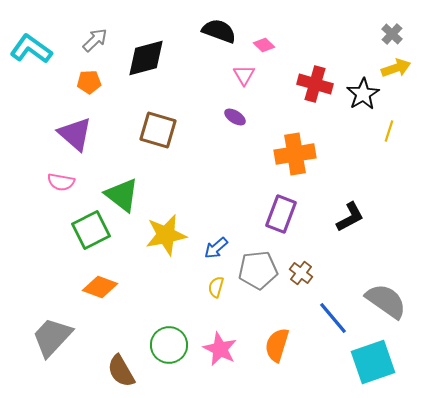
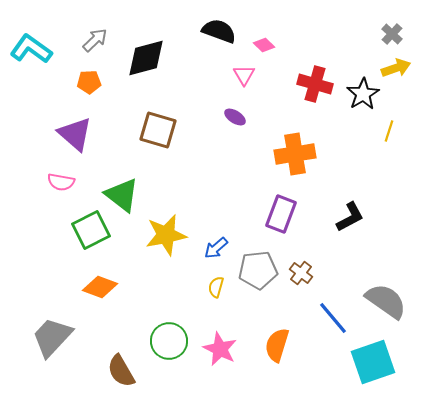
green circle: moved 4 px up
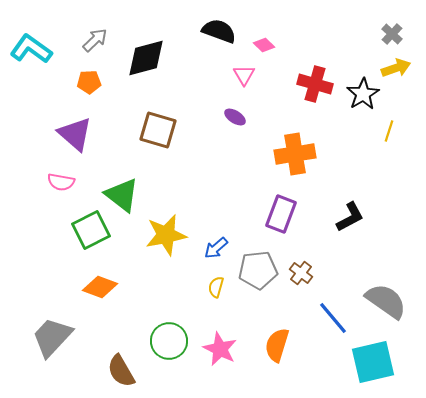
cyan square: rotated 6 degrees clockwise
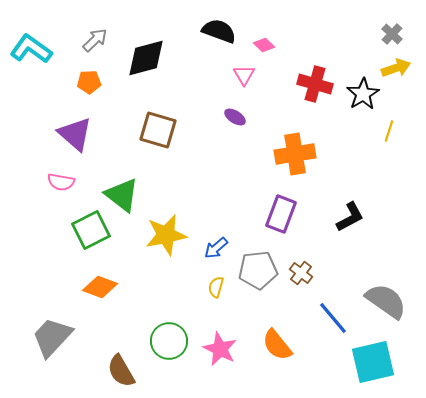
orange semicircle: rotated 56 degrees counterclockwise
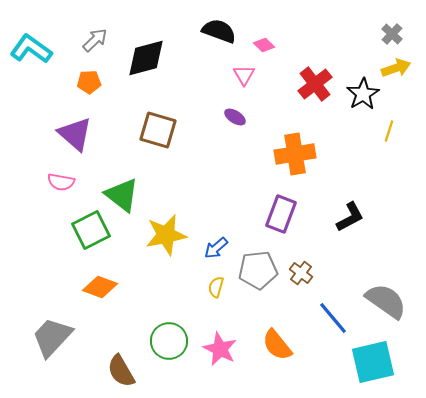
red cross: rotated 36 degrees clockwise
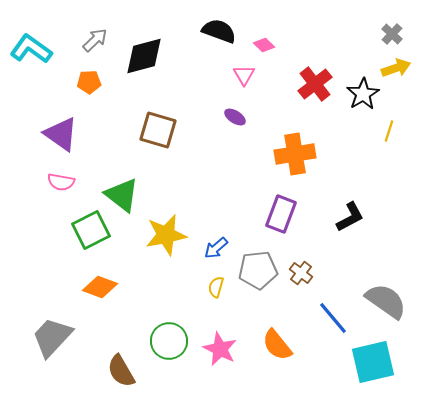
black diamond: moved 2 px left, 2 px up
purple triangle: moved 14 px left; rotated 6 degrees counterclockwise
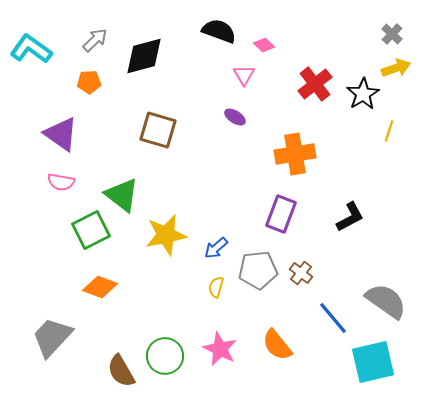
green circle: moved 4 px left, 15 px down
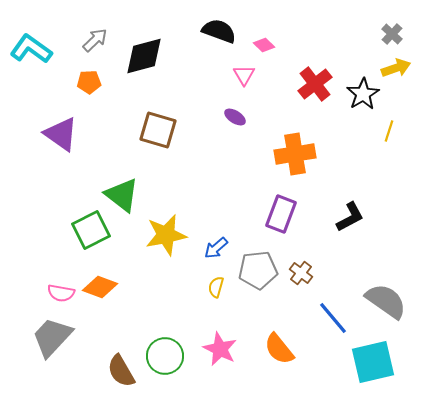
pink semicircle: moved 111 px down
orange semicircle: moved 2 px right, 4 px down
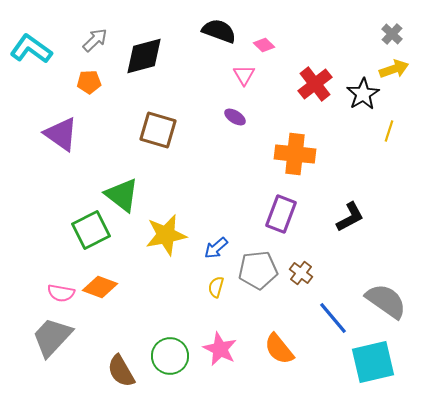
yellow arrow: moved 2 px left, 1 px down
orange cross: rotated 15 degrees clockwise
green circle: moved 5 px right
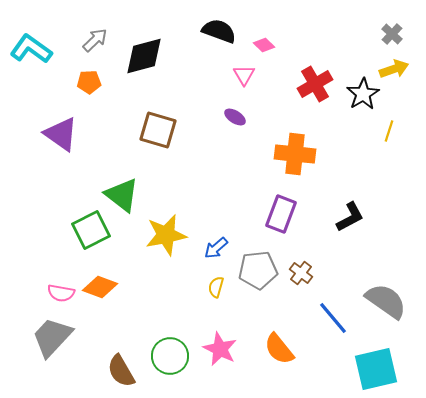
red cross: rotated 8 degrees clockwise
cyan square: moved 3 px right, 7 px down
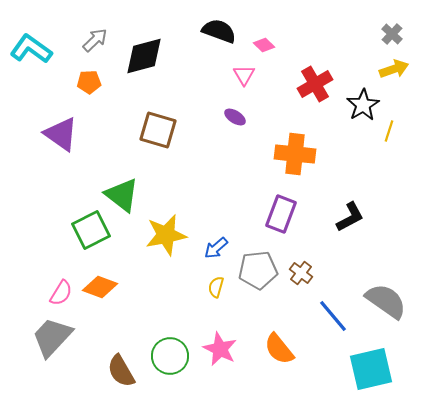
black star: moved 11 px down
pink semicircle: rotated 68 degrees counterclockwise
blue line: moved 2 px up
cyan square: moved 5 px left
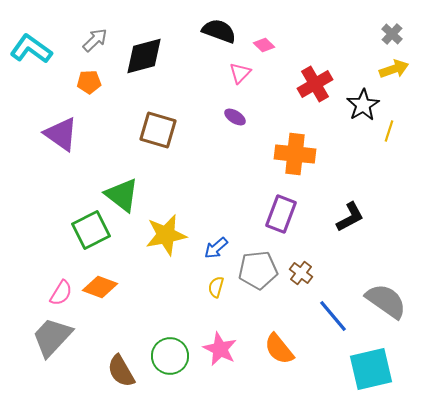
pink triangle: moved 4 px left, 2 px up; rotated 15 degrees clockwise
